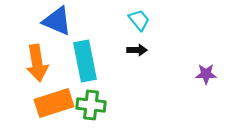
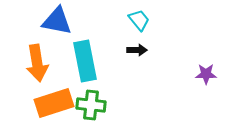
blue triangle: rotated 12 degrees counterclockwise
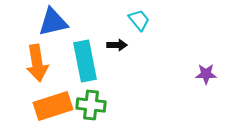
blue triangle: moved 4 px left, 1 px down; rotated 24 degrees counterclockwise
black arrow: moved 20 px left, 5 px up
orange rectangle: moved 1 px left, 3 px down
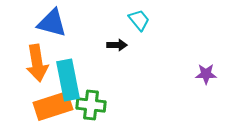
blue triangle: moved 1 px left, 1 px down; rotated 28 degrees clockwise
cyan rectangle: moved 17 px left, 19 px down
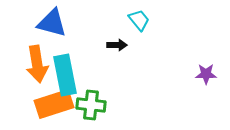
orange arrow: moved 1 px down
cyan rectangle: moved 3 px left, 5 px up
orange rectangle: moved 1 px right, 2 px up
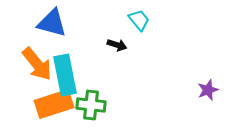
black arrow: rotated 18 degrees clockwise
orange arrow: rotated 30 degrees counterclockwise
purple star: moved 2 px right, 16 px down; rotated 20 degrees counterclockwise
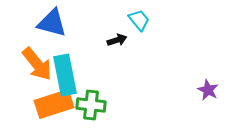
black arrow: moved 5 px up; rotated 36 degrees counterclockwise
purple star: rotated 25 degrees counterclockwise
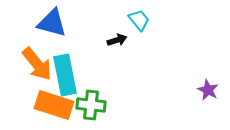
orange rectangle: moved 1 px down; rotated 36 degrees clockwise
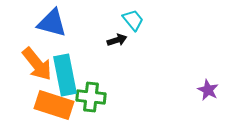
cyan trapezoid: moved 6 px left
green cross: moved 8 px up
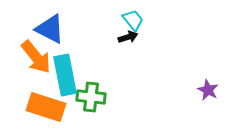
blue triangle: moved 2 px left, 6 px down; rotated 12 degrees clockwise
black arrow: moved 11 px right, 3 px up
orange arrow: moved 1 px left, 7 px up
orange rectangle: moved 8 px left, 2 px down
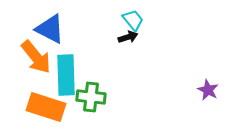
cyan rectangle: moved 1 px right; rotated 9 degrees clockwise
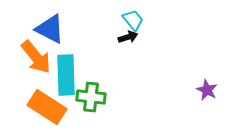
purple star: moved 1 px left
orange rectangle: moved 1 px right; rotated 15 degrees clockwise
